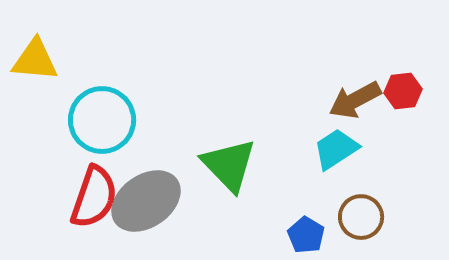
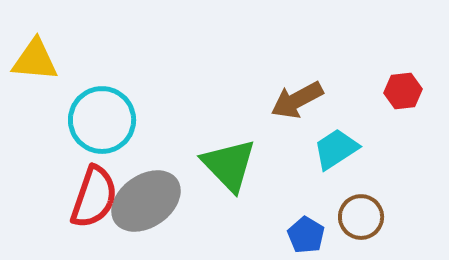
brown arrow: moved 58 px left
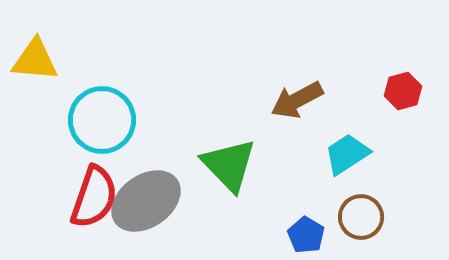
red hexagon: rotated 9 degrees counterclockwise
cyan trapezoid: moved 11 px right, 5 px down
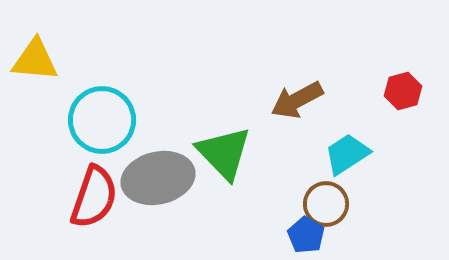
green triangle: moved 5 px left, 12 px up
gray ellipse: moved 12 px right, 23 px up; rotated 22 degrees clockwise
brown circle: moved 35 px left, 13 px up
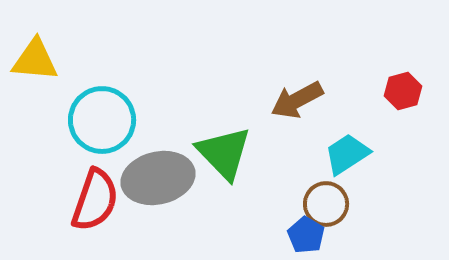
red semicircle: moved 1 px right, 3 px down
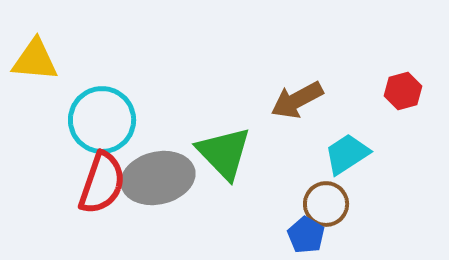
red semicircle: moved 7 px right, 17 px up
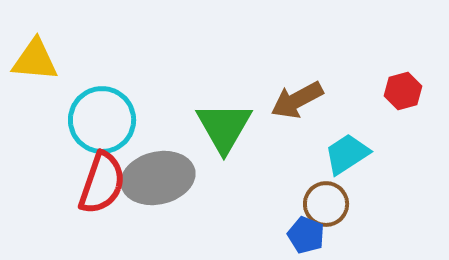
green triangle: moved 26 px up; rotated 14 degrees clockwise
blue pentagon: rotated 9 degrees counterclockwise
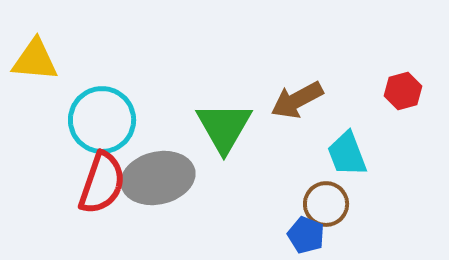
cyan trapezoid: rotated 78 degrees counterclockwise
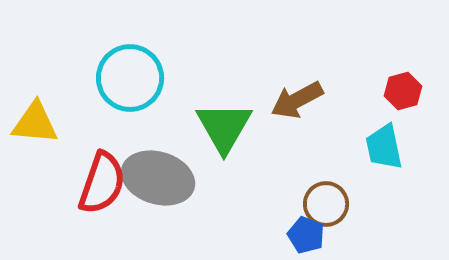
yellow triangle: moved 63 px down
cyan circle: moved 28 px right, 42 px up
cyan trapezoid: moved 37 px right, 7 px up; rotated 9 degrees clockwise
gray ellipse: rotated 30 degrees clockwise
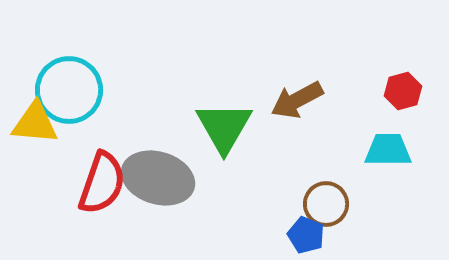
cyan circle: moved 61 px left, 12 px down
cyan trapezoid: moved 4 px right, 3 px down; rotated 102 degrees clockwise
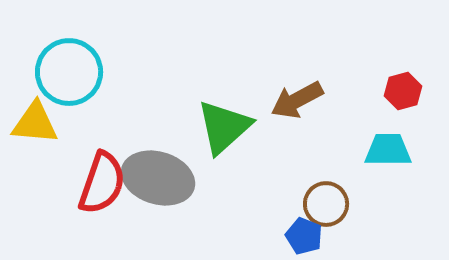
cyan circle: moved 18 px up
green triangle: rotated 18 degrees clockwise
blue pentagon: moved 2 px left, 1 px down
